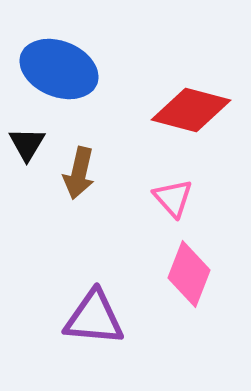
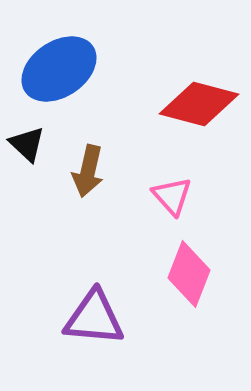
blue ellipse: rotated 56 degrees counterclockwise
red diamond: moved 8 px right, 6 px up
black triangle: rotated 18 degrees counterclockwise
brown arrow: moved 9 px right, 2 px up
pink triangle: moved 1 px left, 2 px up
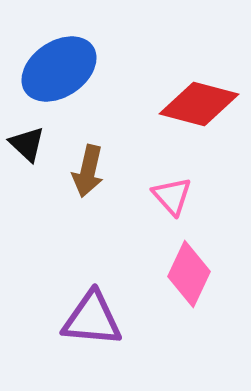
pink diamond: rotated 4 degrees clockwise
purple triangle: moved 2 px left, 1 px down
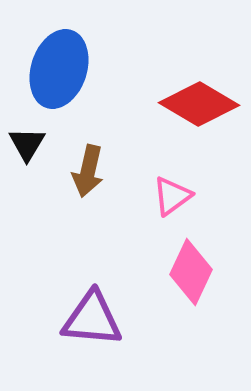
blue ellipse: rotated 38 degrees counterclockwise
red diamond: rotated 16 degrees clockwise
black triangle: rotated 18 degrees clockwise
pink triangle: rotated 36 degrees clockwise
pink diamond: moved 2 px right, 2 px up
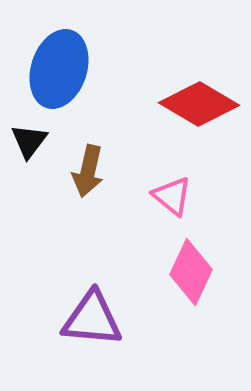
black triangle: moved 2 px right, 3 px up; rotated 6 degrees clockwise
pink triangle: rotated 45 degrees counterclockwise
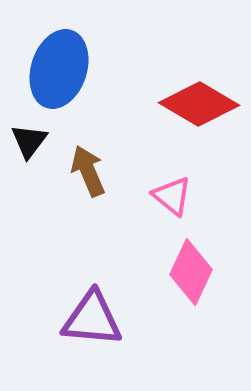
brown arrow: rotated 144 degrees clockwise
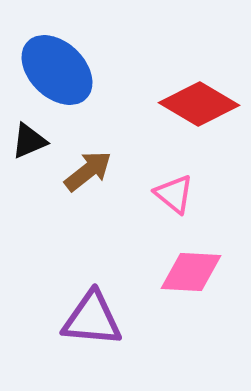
blue ellipse: moved 2 px left, 1 px down; rotated 64 degrees counterclockwise
black triangle: rotated 30 degrees clockwise
brown arrow: rotated 75 degrees clockwise
pink triangle: moved 2 px right, 2 px up
pink diamond: rotated 68 degrees clockwise
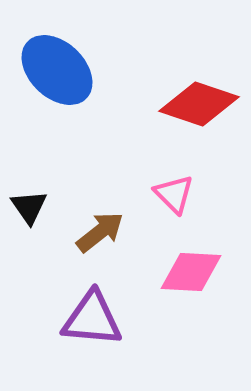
red diamond: rotated 12 degrees counterclockwise
black triangle: moved 66 px down; rotated 42 degrees counterclockwise
brown arrow: moved 12 px right, 61 px down
pink triangle: rotated 6 degrees clockwise
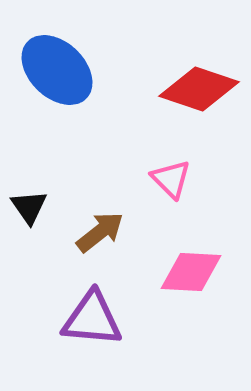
red diamond: moved 15 px up
pink triangle: moved 3 px left, 15 px up
